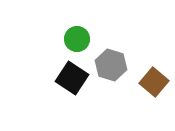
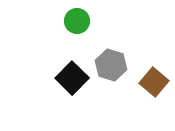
green circle: moved 18 px up
black square: rotated 12 degrees clockwise
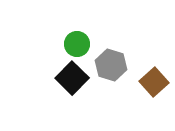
green circle: moved 23 px down
brown square: rotated 8 degrees clockwise
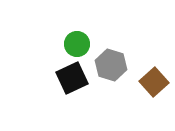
black square: rotated 20 degrees clockwise
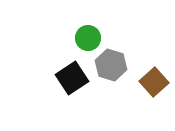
green circle: moved 11 px right, 6 px up
black square: rotated 8 degrees counterclockwise
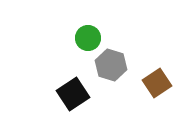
black square: moved 1 px right, 16 px down
brown square: moved 3 px right, 1 px down; rotated 8 degrees clockwise
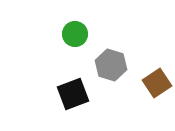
green circle: moved 13 px left, 4 px up
black square: rotated 12 degrees clockwise
